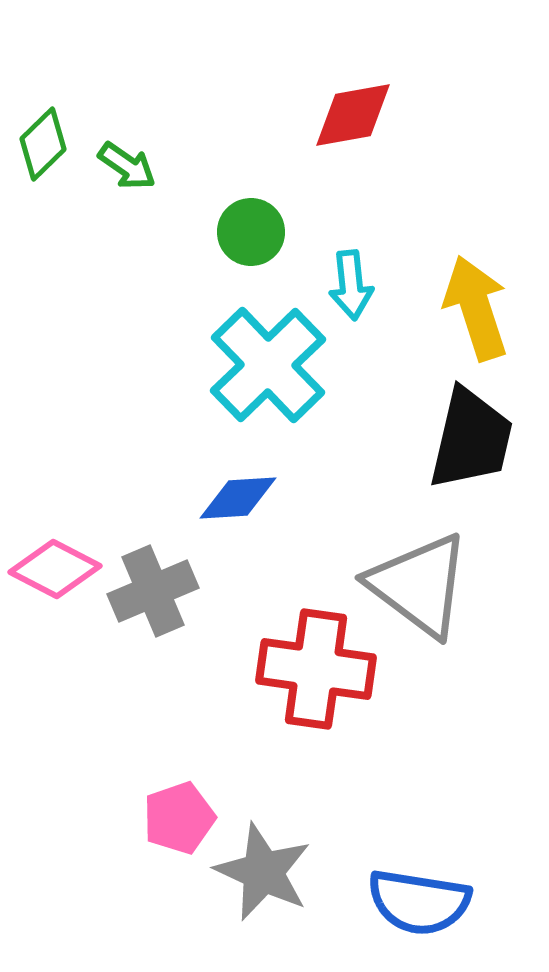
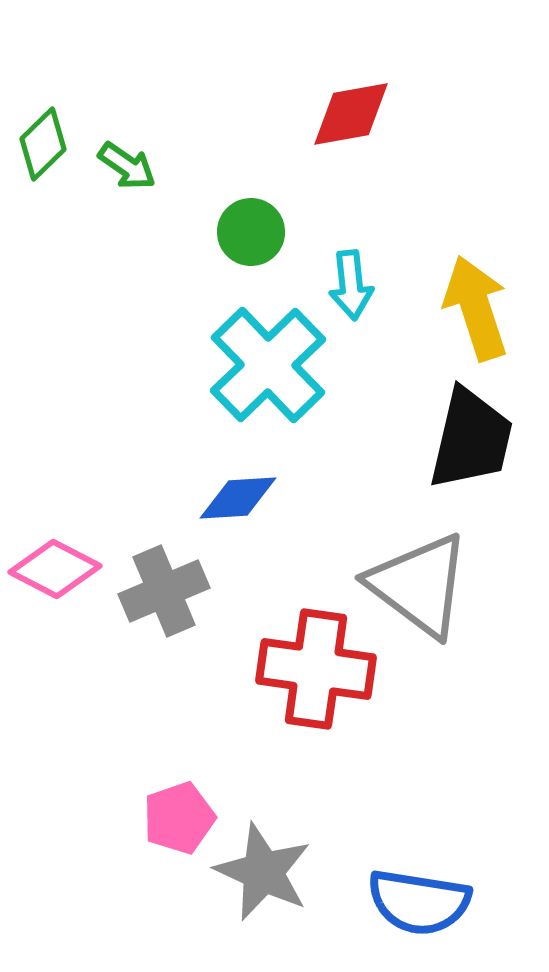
red diamond: moved 2 px left, 1 px up
gray cross: moved 11 px right
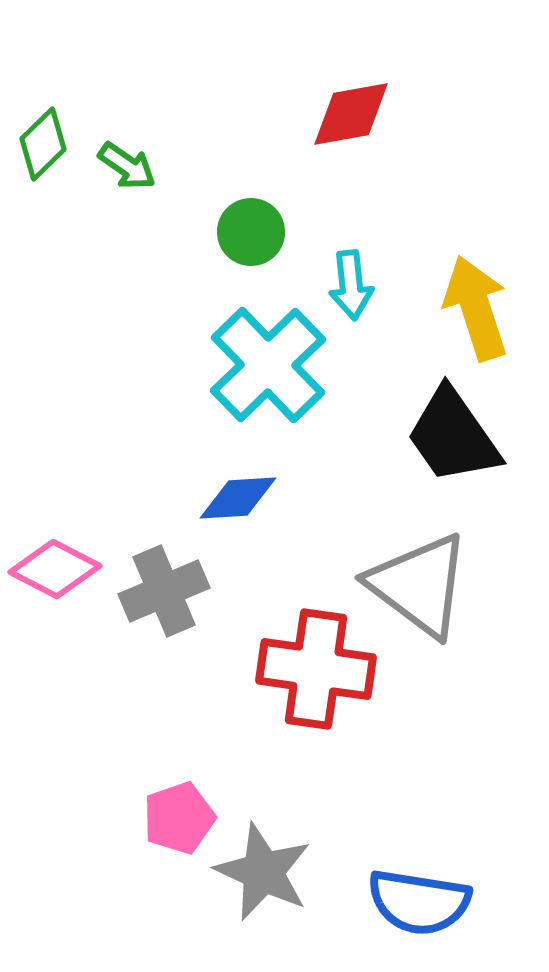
black trapezoid: moved 18 px left, 3 px up; rotated 132 degrees clockwise
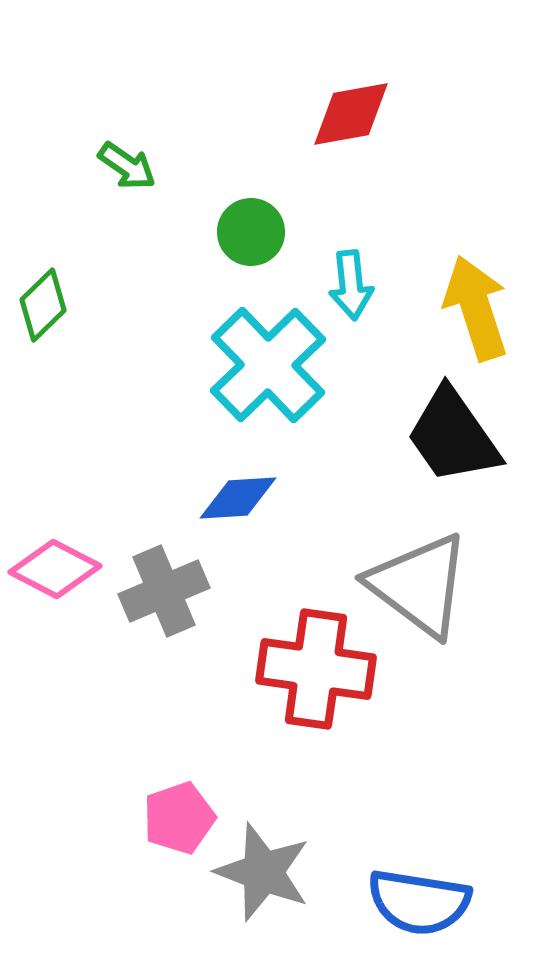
green diamond: moved 161 px down
gray star: rotated 4 degrees counterclockwise
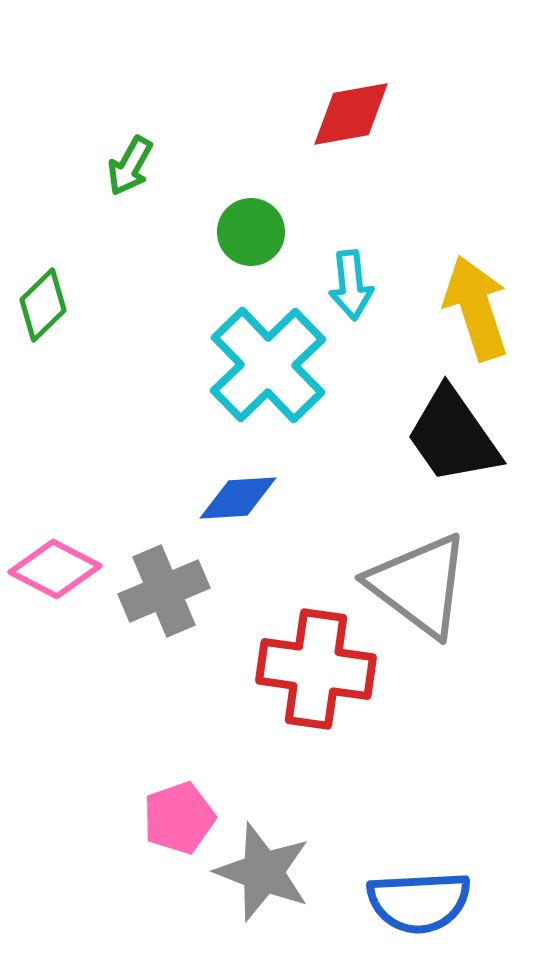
green arrow: moved 3 px right; rotated 84 degrees clockwise
blue semicircle: rotated 12 degrees counterclockwise
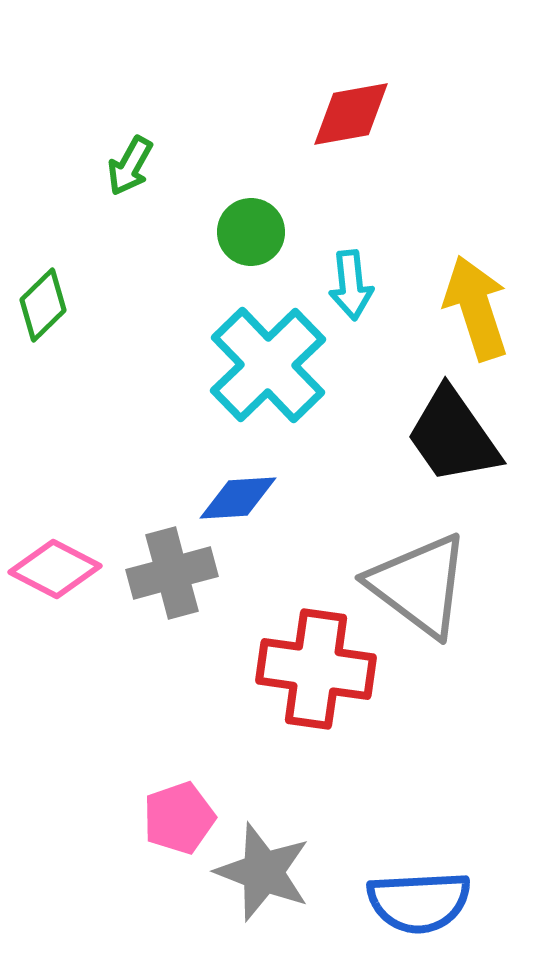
gray cross: moved 8 px right, 18 px up; rotated 8 degrees clockwise
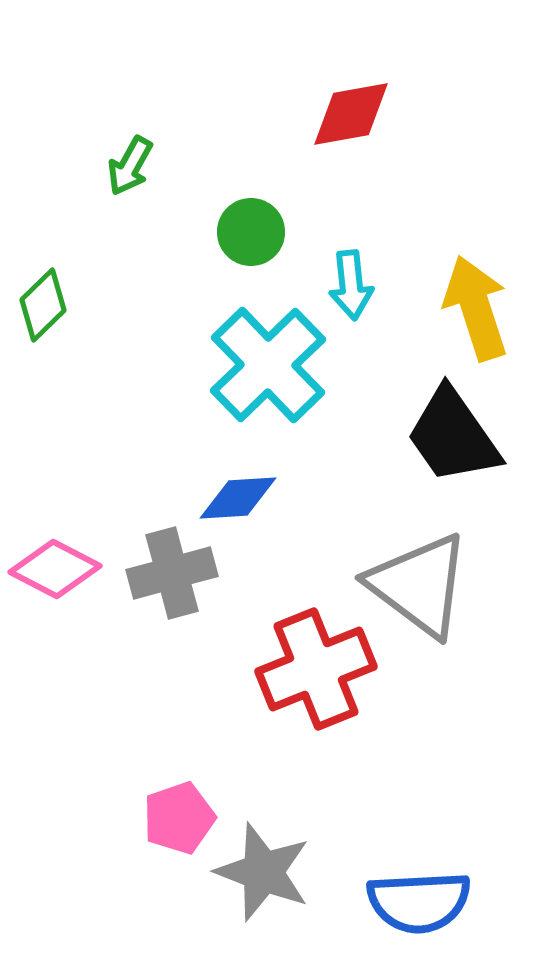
red cross: rotated 30 degrees counterclockwise
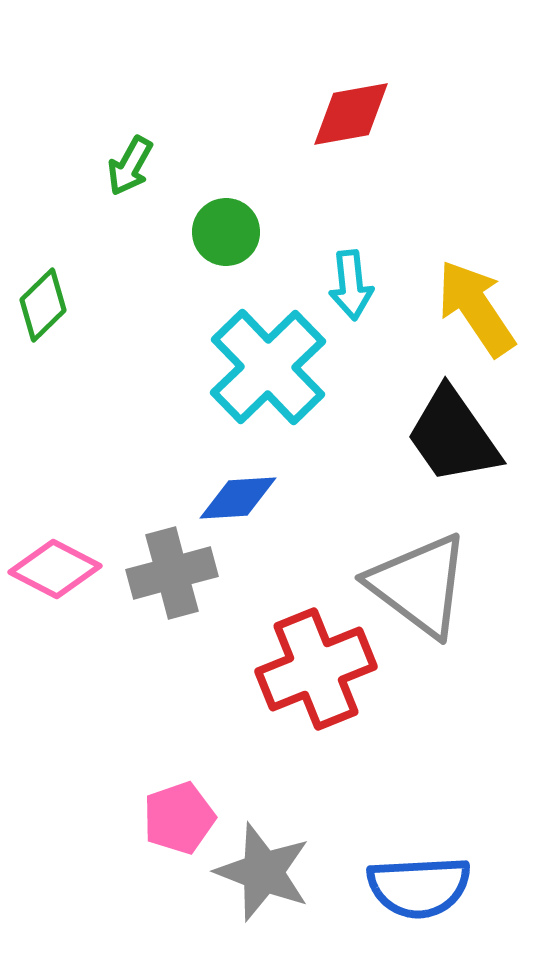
green circle: moved 25 px left
yellow arrow: rotated 16 degrees counterclockwise
cyan cross: moved 2 px down
blue semicircle: moved 15 px up
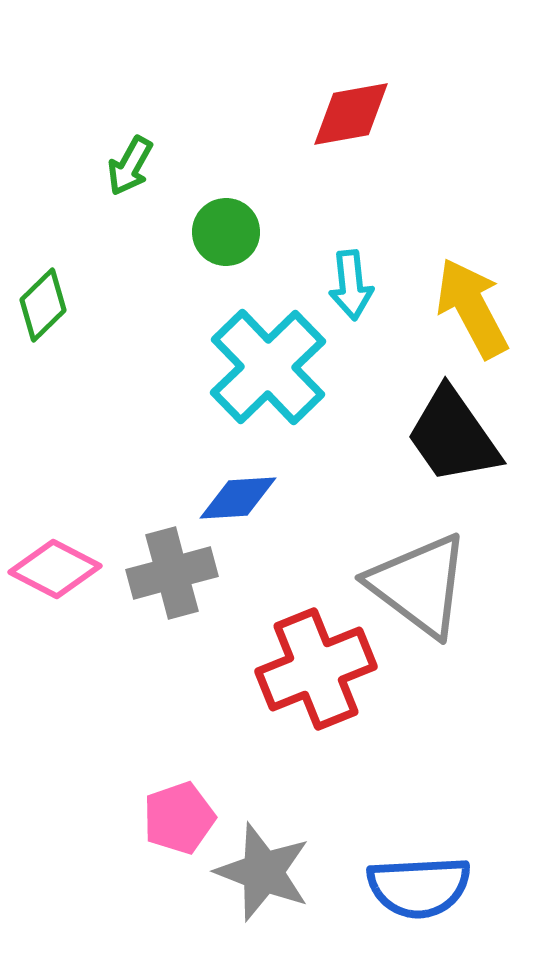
yellow arrow: moved 4 px left; rotated 6 degrees clockwise
